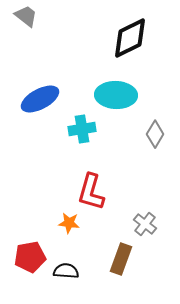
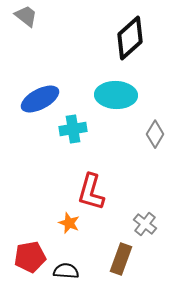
black diamond: rotated 15 degrees counterclockwise
cyan cross: moved 9 px left
orange star: rotated 15 degrees clockwise
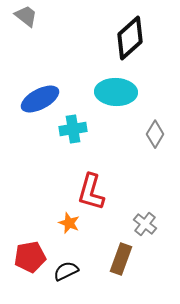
cyan ellipse: moved 3 px up
black semicircle: rotated 30 degrees counterclockwise
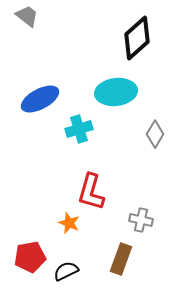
gray trapezoid: moved 1 px right
black diamond: moved 7 px right
cyan ellipse: rotated 9 degrees counterclockwise
cyan cross: moved 6 px right; rotated 8 degrees counterclockwise
gray cross: moved 4 px left, 4 px up; rotated 25 degrees counterclockwise
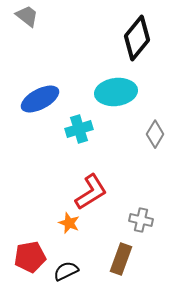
black diamond: rotated 9 degrees counterclockwise
red L-shape: rotated 138 degrees counterclockwise
